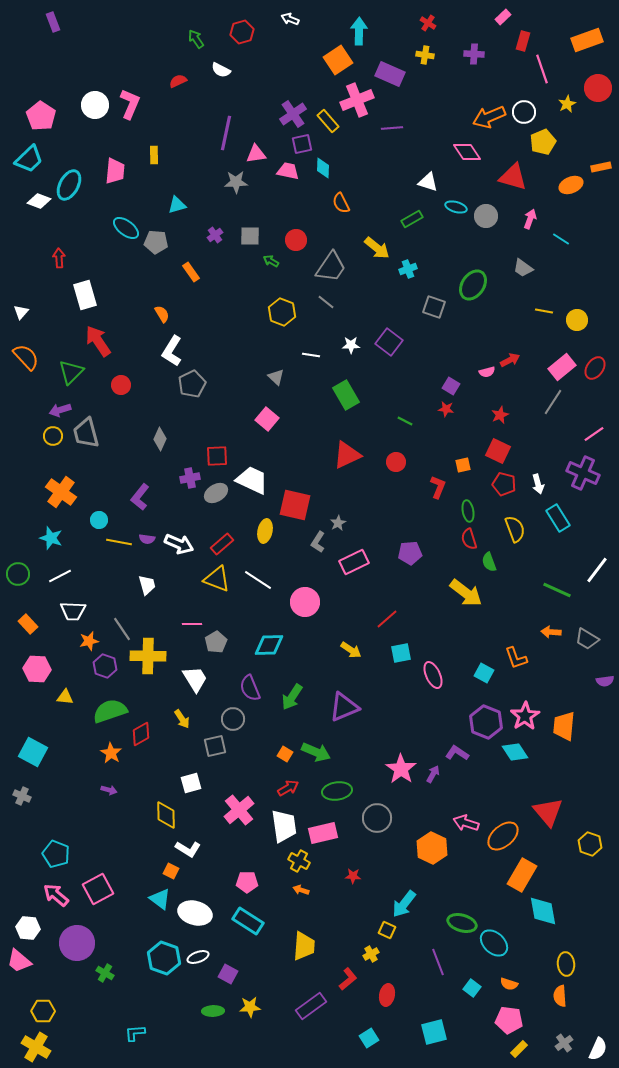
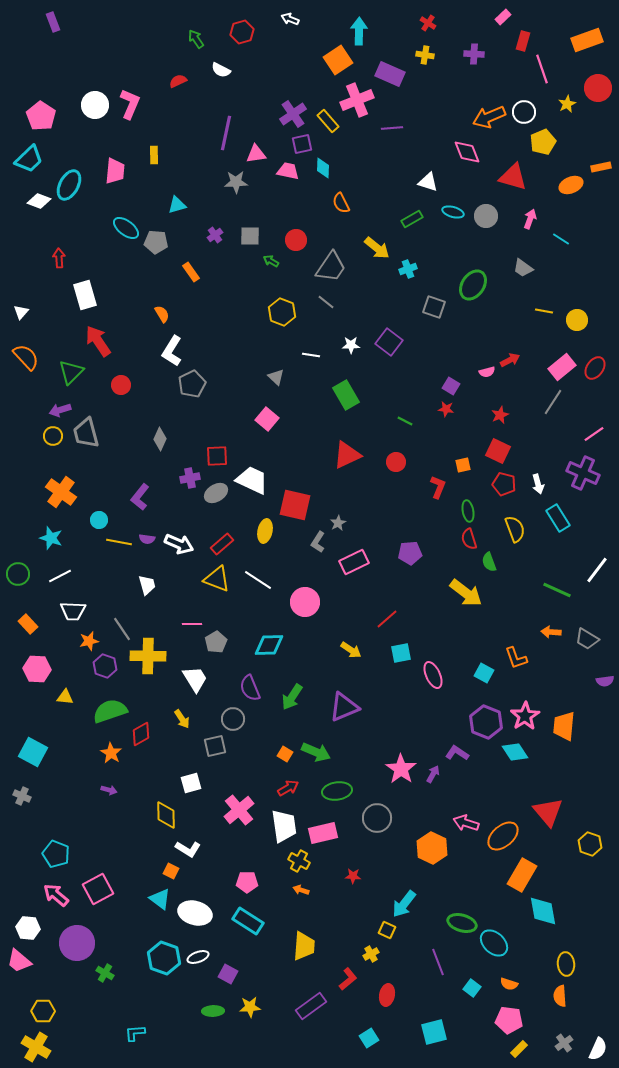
pink diamond at (467, 152): rotated 12 degrees clockwise
cyan ellipse at (456, 207): moved 3 px left, 5 px down
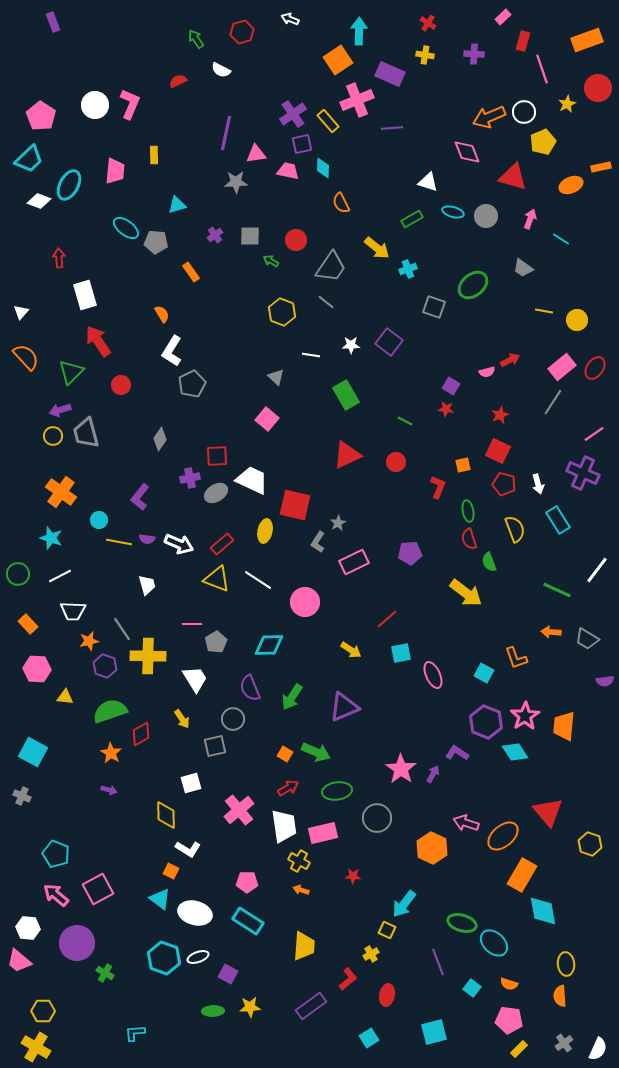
green ellipse at (473, 285): rotated 16 degrees clockwise
gray diamond at (160, 439): rotated 10 degrees clockwise
cyan rectangle at (558, 518): moved 2 px down
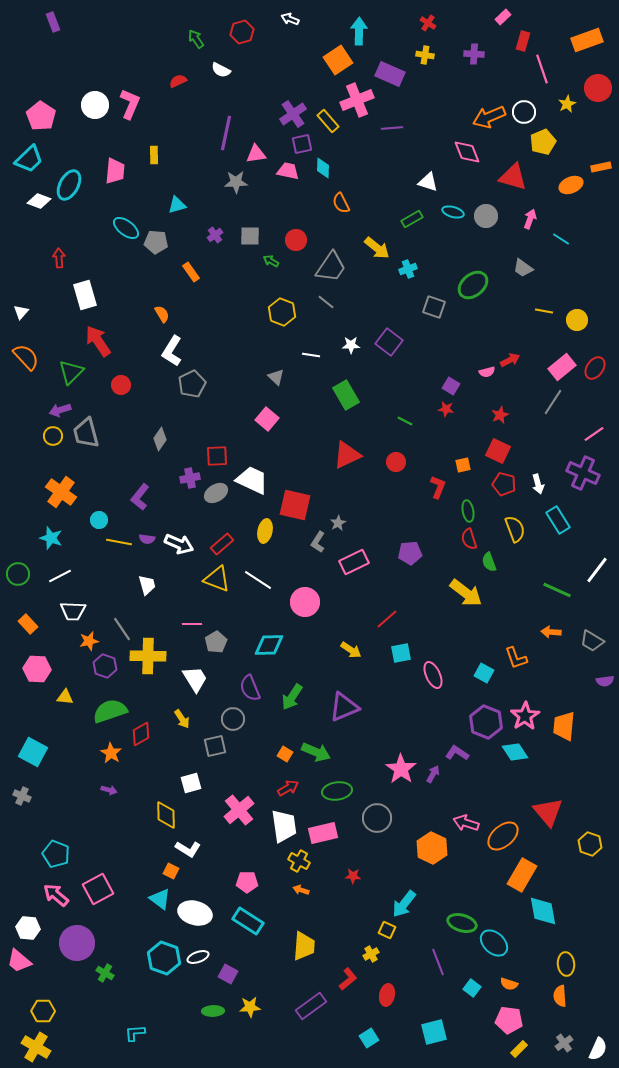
gray trapezoid at (587, 639): moved 5 px right, 2 px down
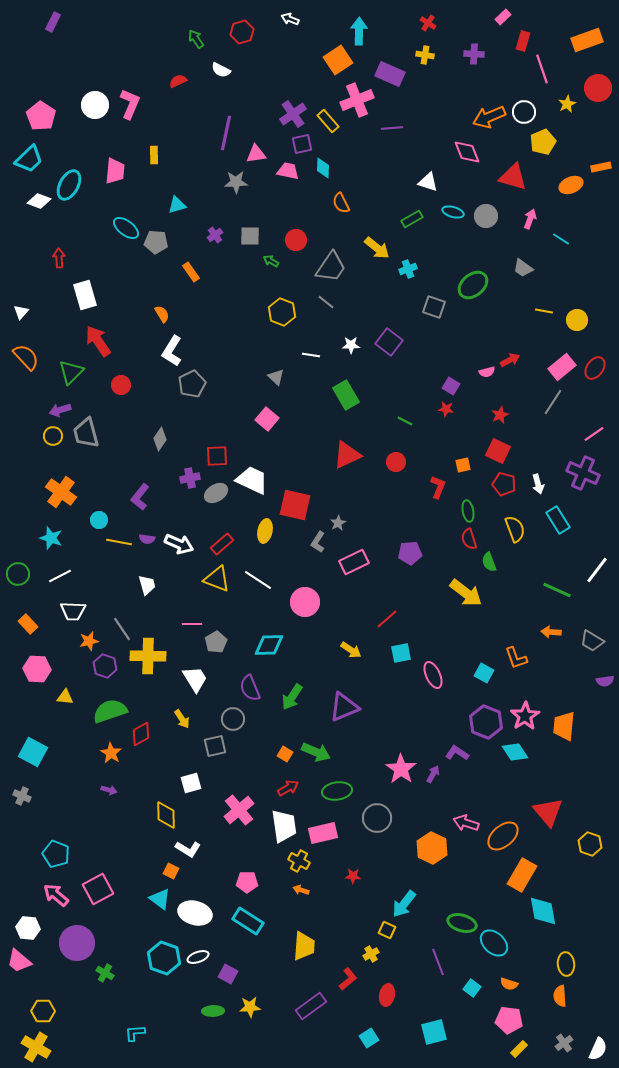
purple rectangle at (53, 22): rotated 48 degrees clockwise
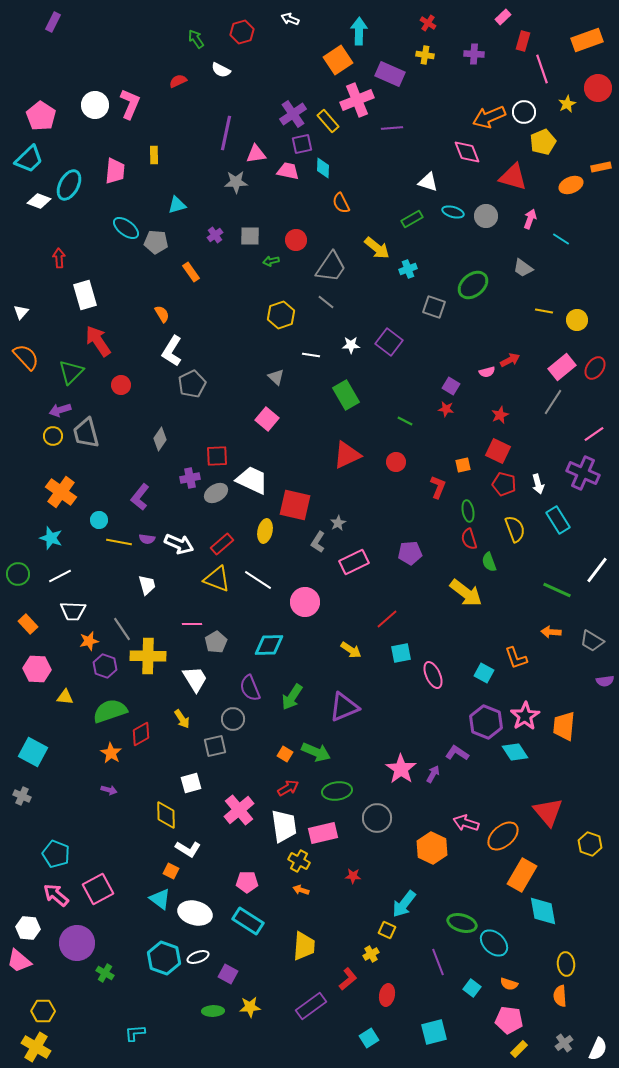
green arrow at (271, 261): rotated 42 degrees counterclockwise
yellow hexagon at (282, 312): moved 1 px left, 3 px down; rotated 20 degrees clockwise
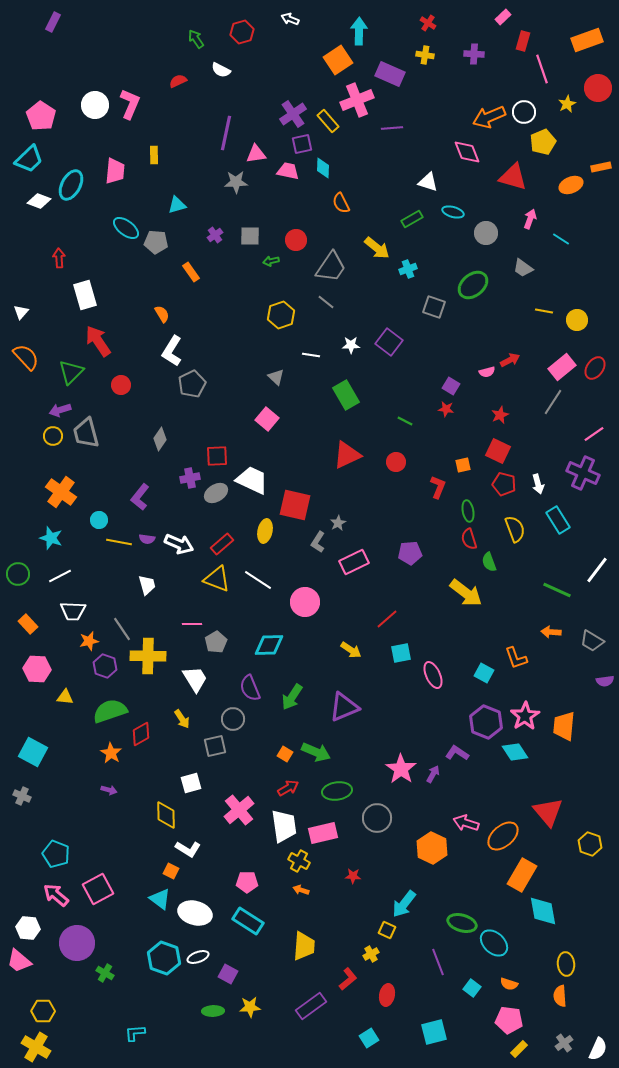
cyan ellipse at (69, 185): moved 2 px right
gray circle at (486, 216): moved 17 px down
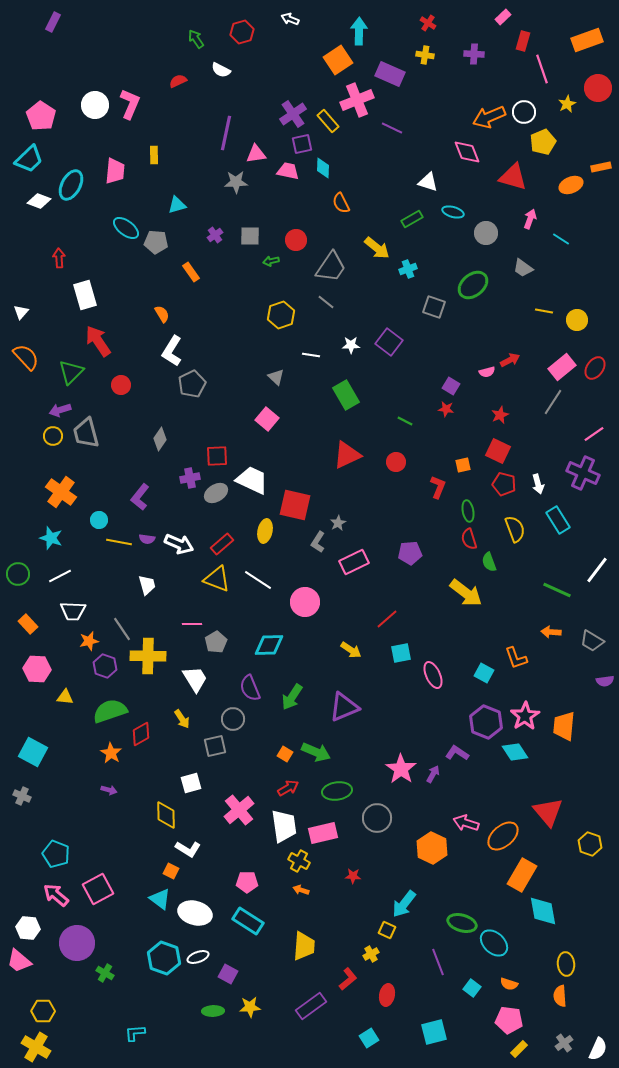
purple line at (392, 128): rotated 30 degrees clockwise
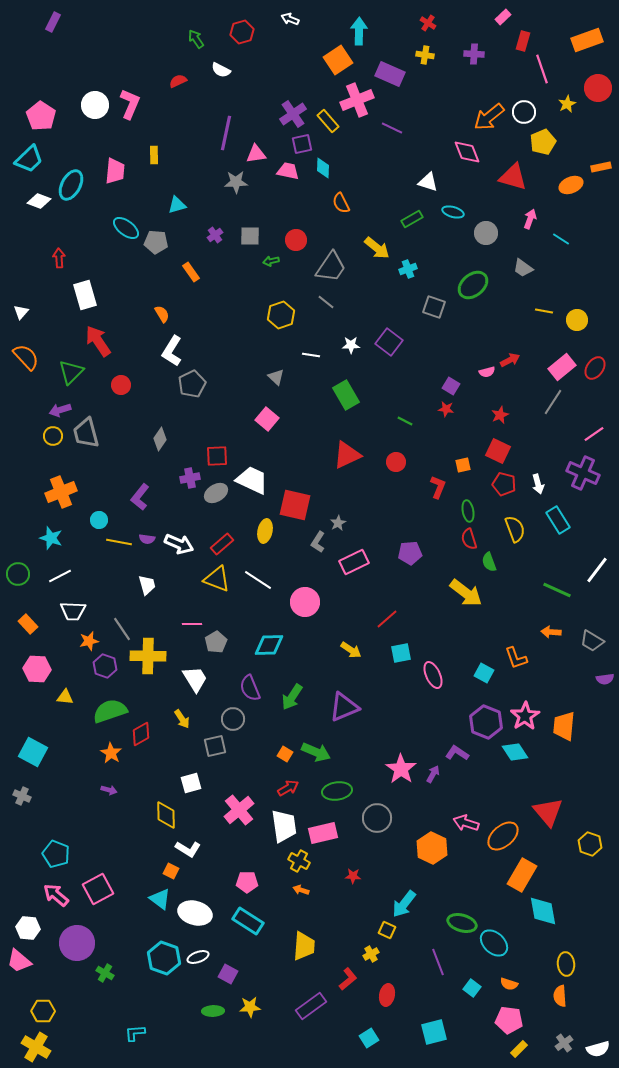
orange arrow at (489, 117): rotated 16 degrees counterclockwise
orange cross at (61, 492): rotated 32 degrees clockwise
purple semicircle at (605, 681): moved 2 px up
white semicircle at (598, 1049): rotated 50 degrees clockwise
